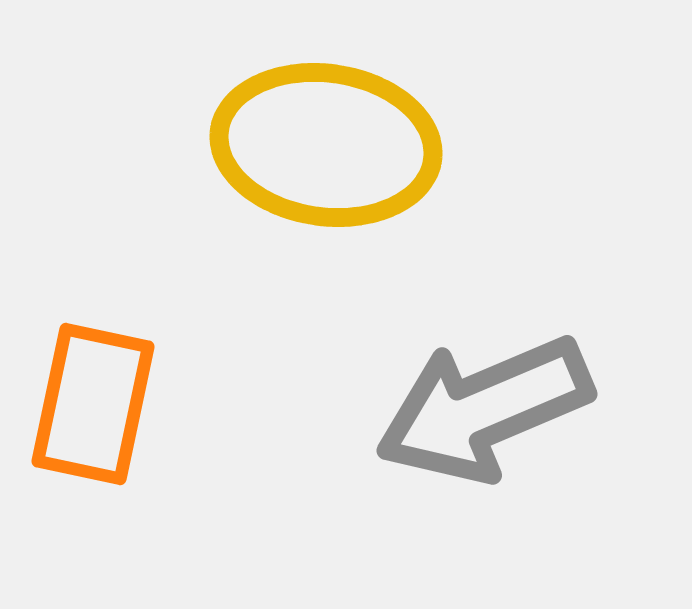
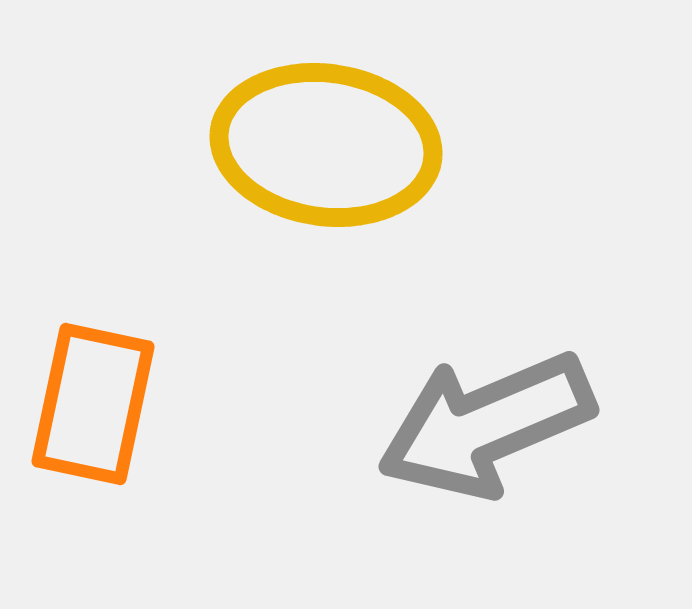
gray arrow: moved 2 px right, 16 px down
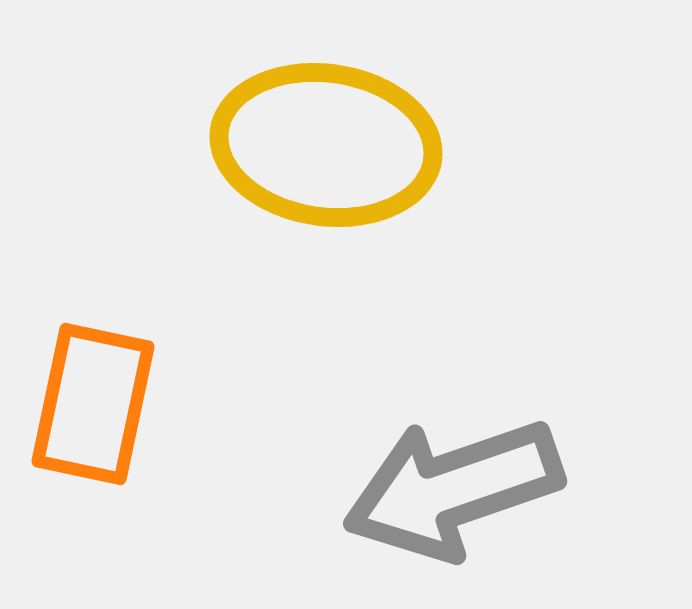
gray arrow: moved 33 px left, 64 px down; rotated 4 degrees clockwise
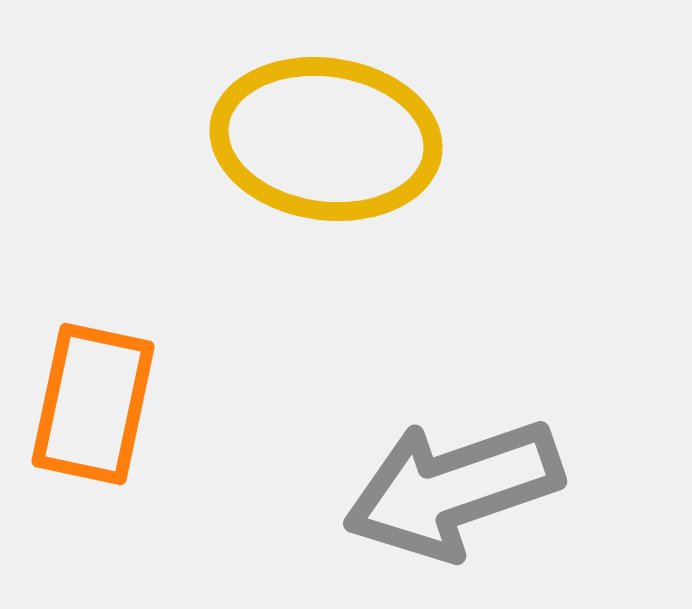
yellow ellipse: moved 6 px up
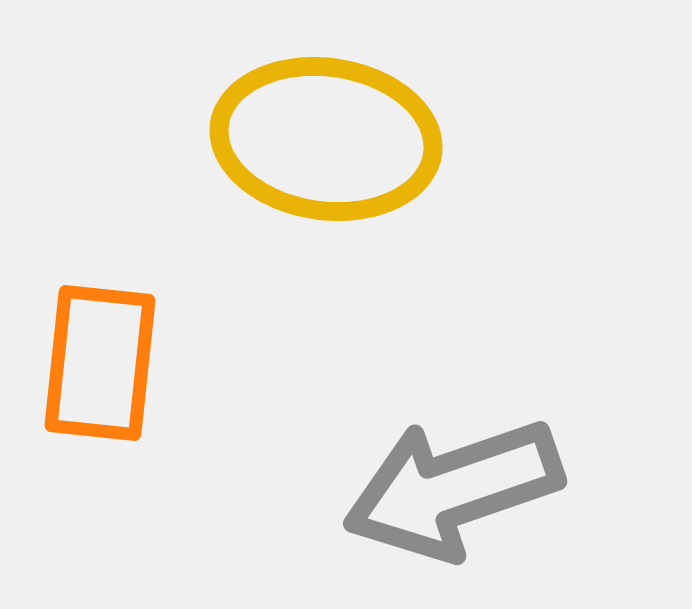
orange rectangle: moved 7 px right, 41 px up; rotated 6 degrees counterclockwise
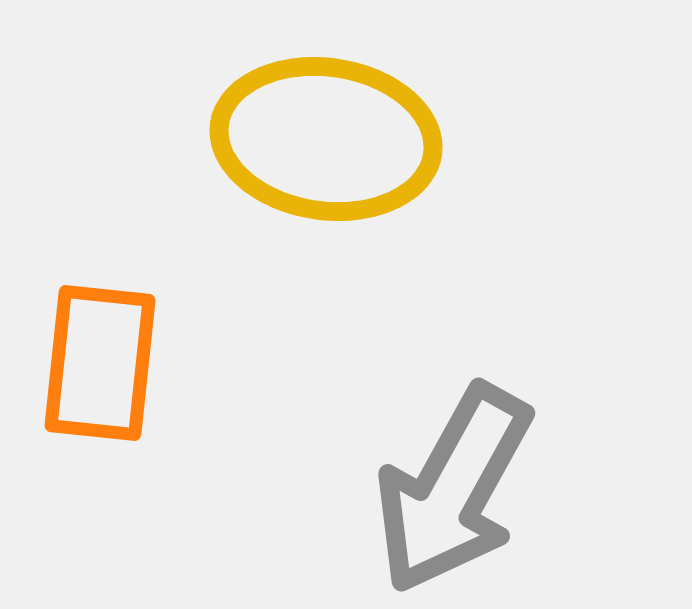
gray arrow: rotated 42 degrees counterclockwise
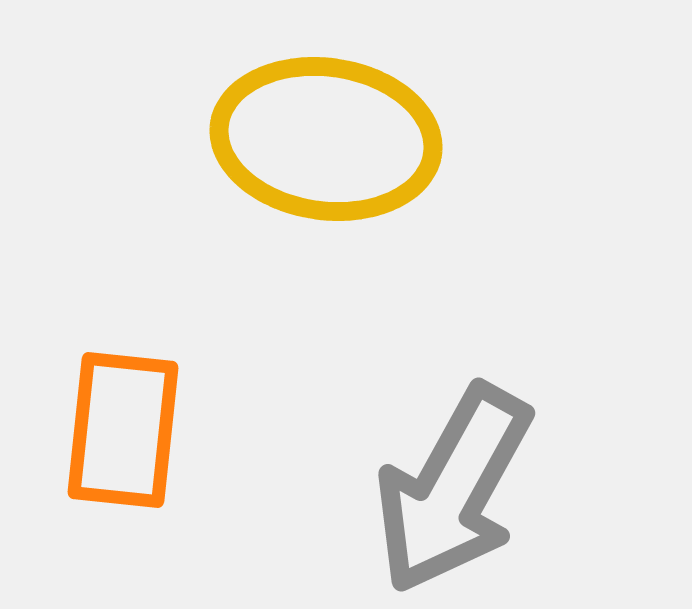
orange rectangle: moved 23 px right, 67 px down
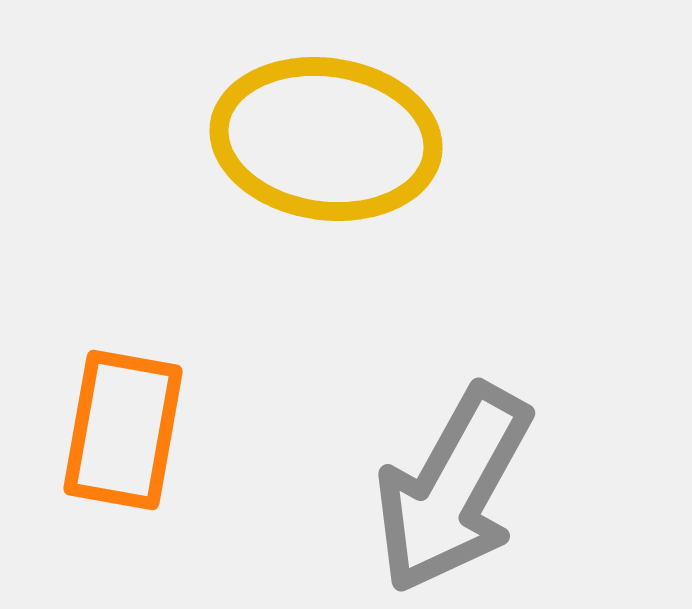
orange rectangle: rotated 4 degrees clockwise
